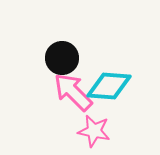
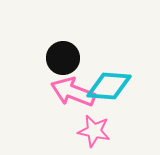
black circle: moved 1 px right
pink arrow: rotated 24 degrees counterclockwise
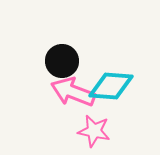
black circle: moved 1 px left, 3 px down
cyan diamond: moved 2 px right
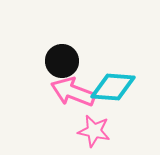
cyan diamond: moved 2 px right, 1 px down
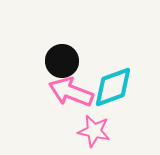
cyan diamond: rotated 24 degrees counterclockwise
pink arrow: moved 2 px left
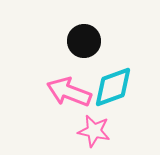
black circle: moved 22 px right, 20 px up
pink arrow: moved 2 px left
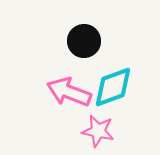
pink star: moved 4 px right
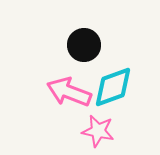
black circle: moved 4 px down
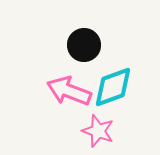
pink arrow: moved 1 px up
pink star: rotated 8 degrees clockwise
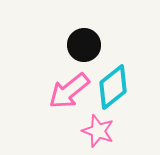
cyan diamond: rotated 18 degrees counterclockwise
pink arrow: rotated 60 degrees counterclockwise
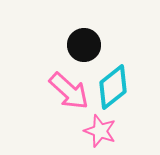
pink arrow: rotated 99 degrees counterclockwise
pink star: moved 2 px right
